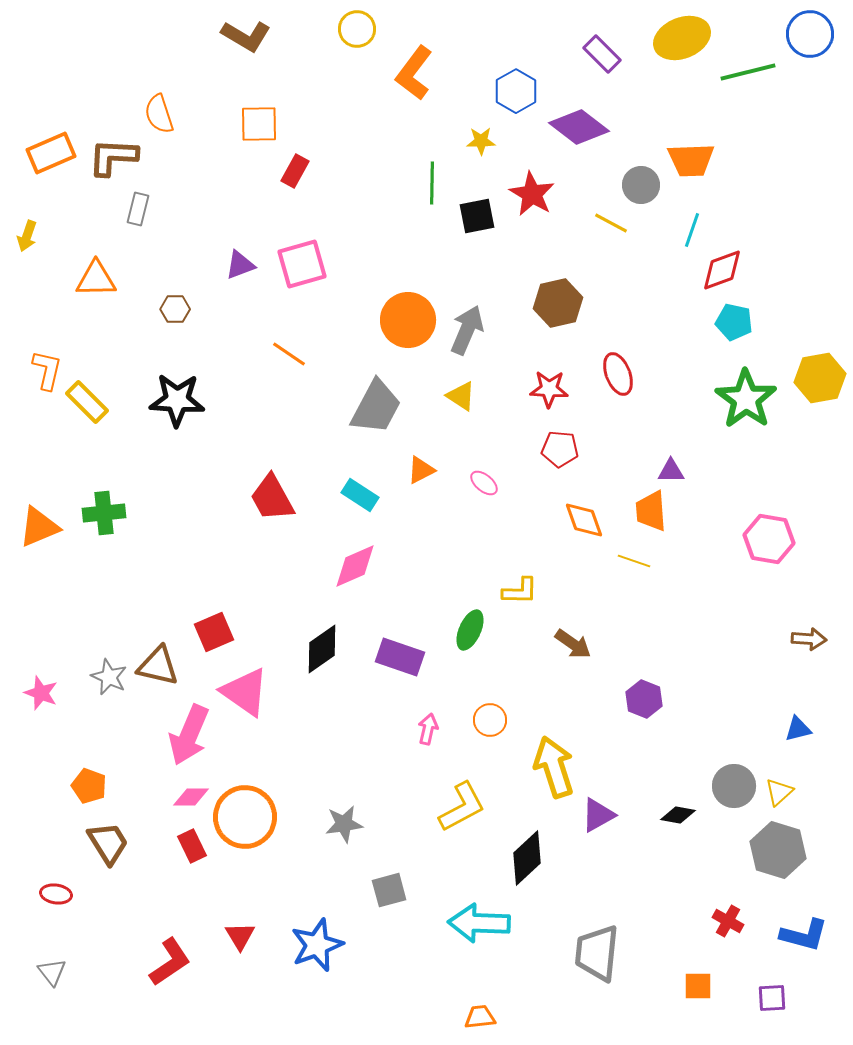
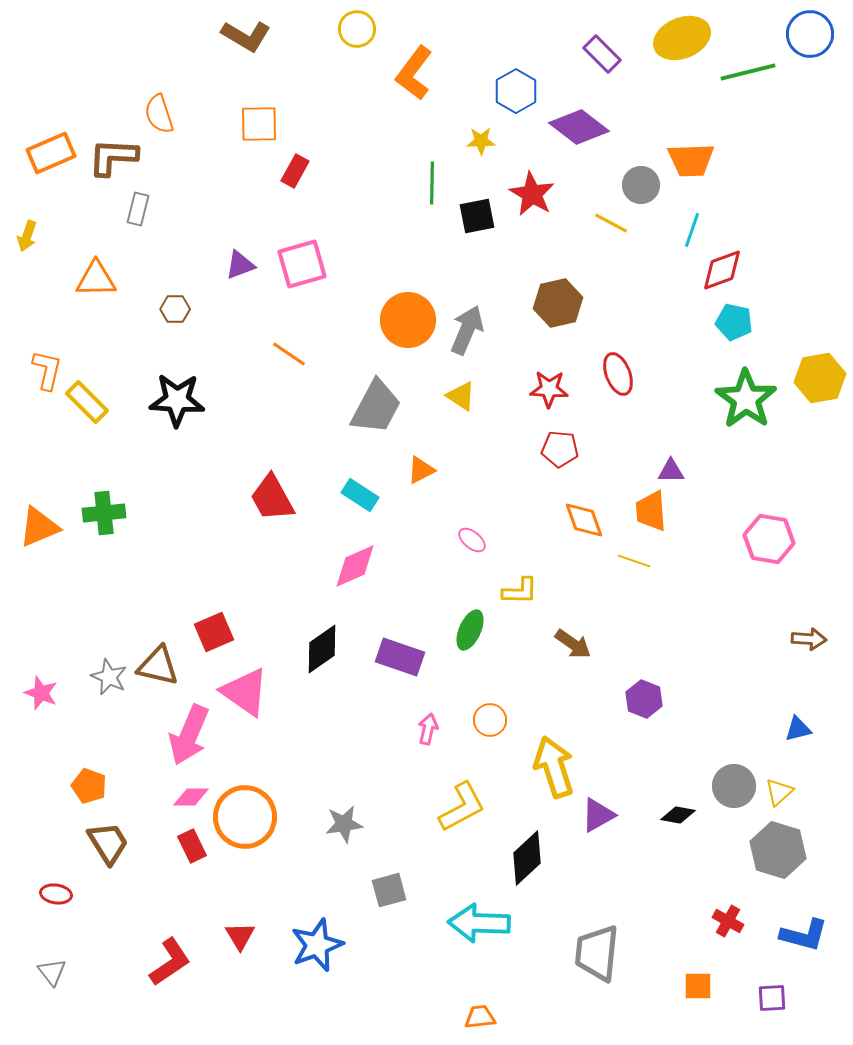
pink ellipse at (484, 483): moved 12 px left, 57 px down
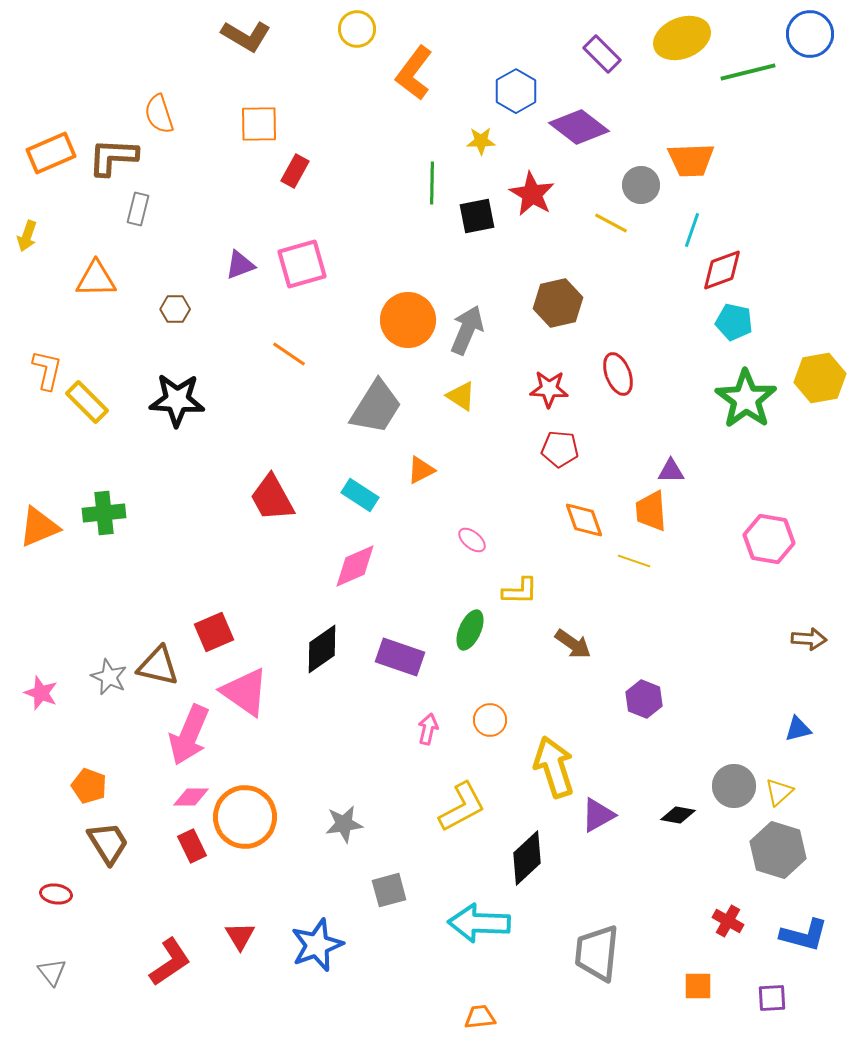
gray trapezoid at (376, 407): rotated 4 degrees clockwise
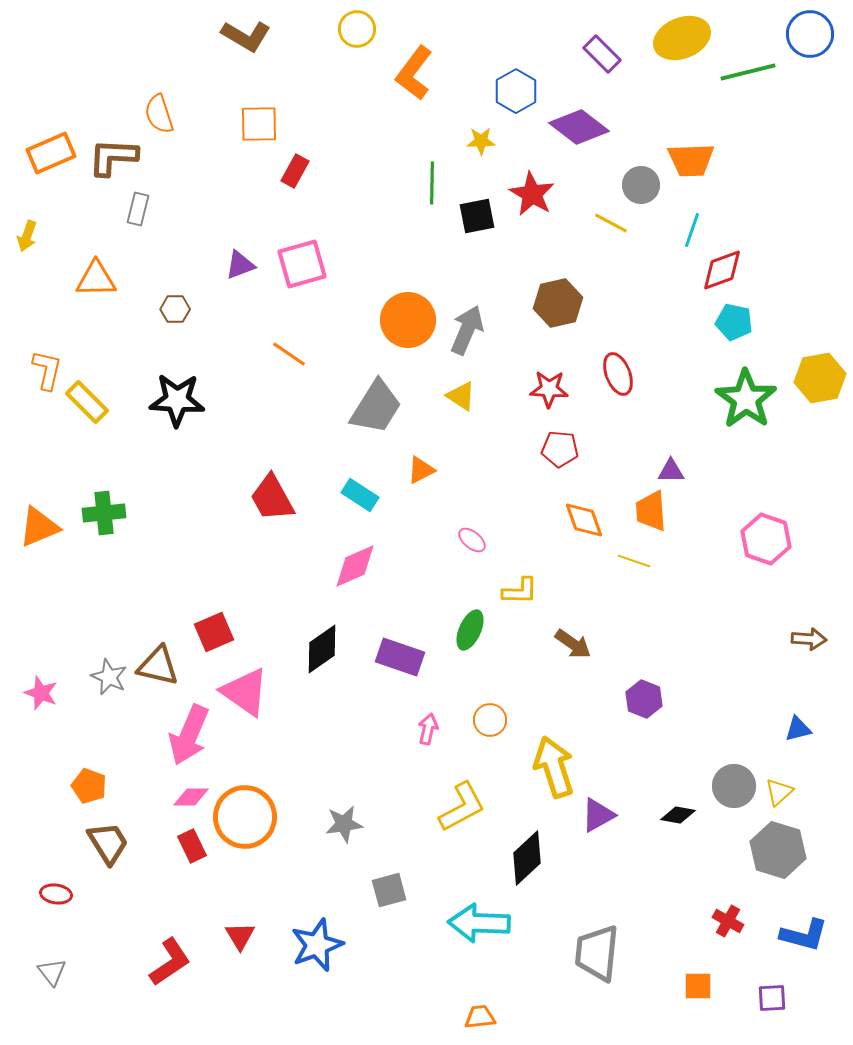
pink hexagon at (769, 539): moved 3 px left; rotated 9 degrees clockwise
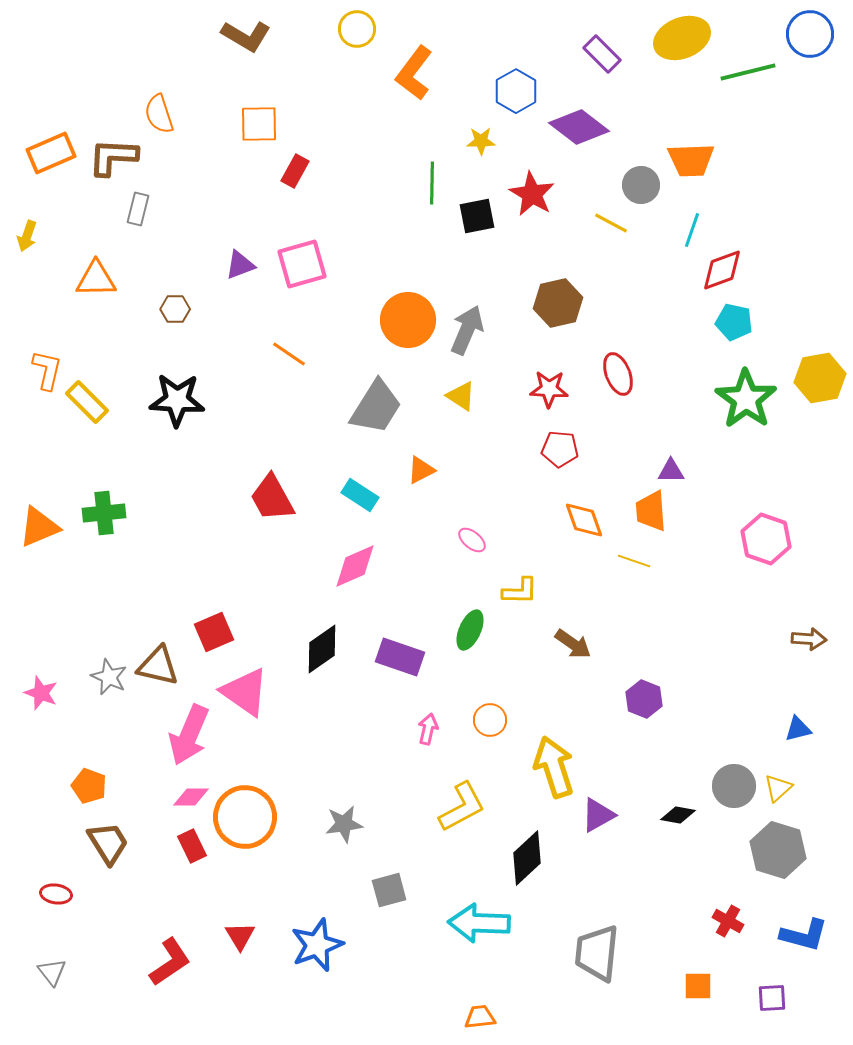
yellow triangle at (779, 792): moved 1 px left, 4 px up
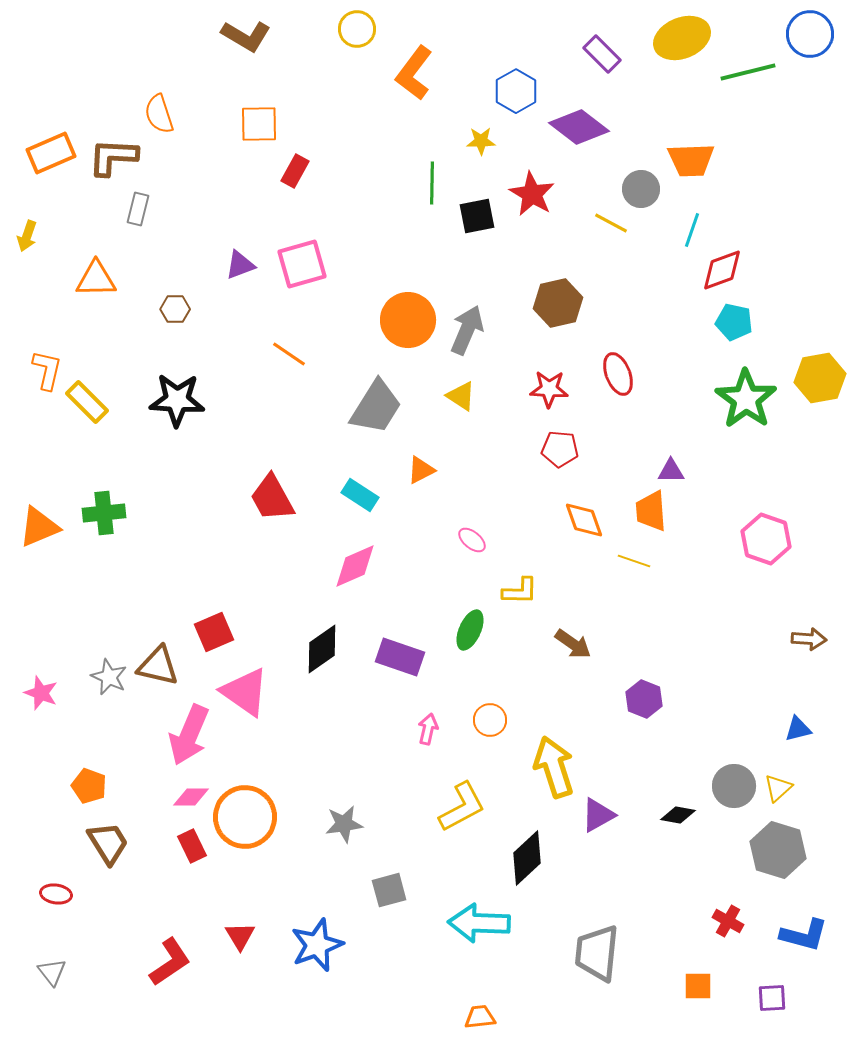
gray circle at (641, 185): moved 4 px down
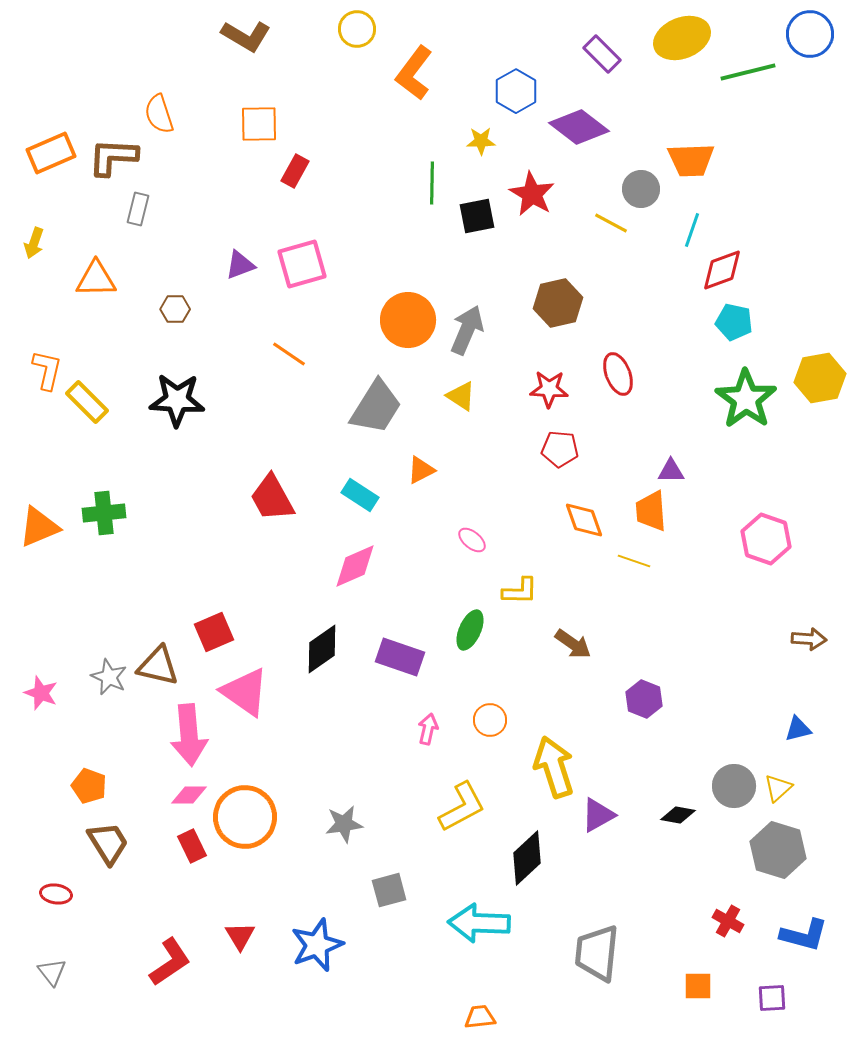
yellow arrow at (27, 236): moved 7 px right, 7 px down
pink arrow at (189, 735): rotated 28 degrees counterclockwise
pink diamond at (191, 797): moved 2 px left, 2 px up
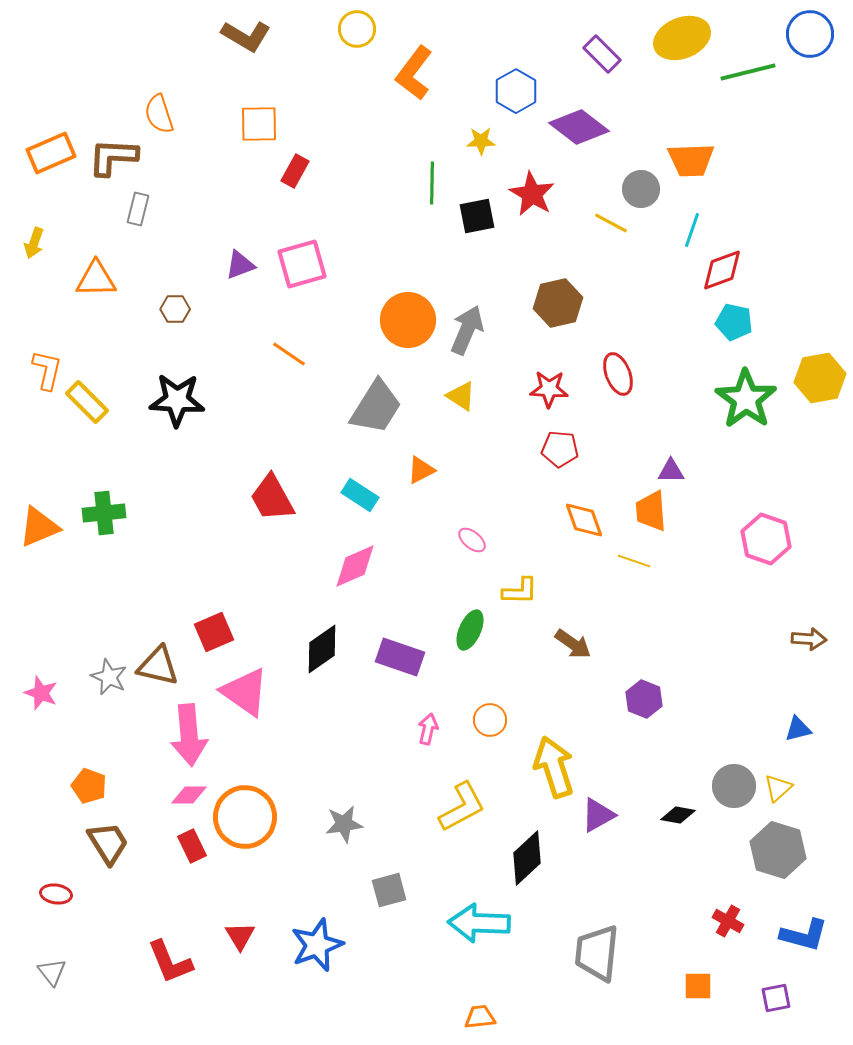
red L-shape at (170, 962): rotated 102 degrees clockwise
purple square at (772, 998): moved 4 px right; rotated 8 degrees counterclockwise
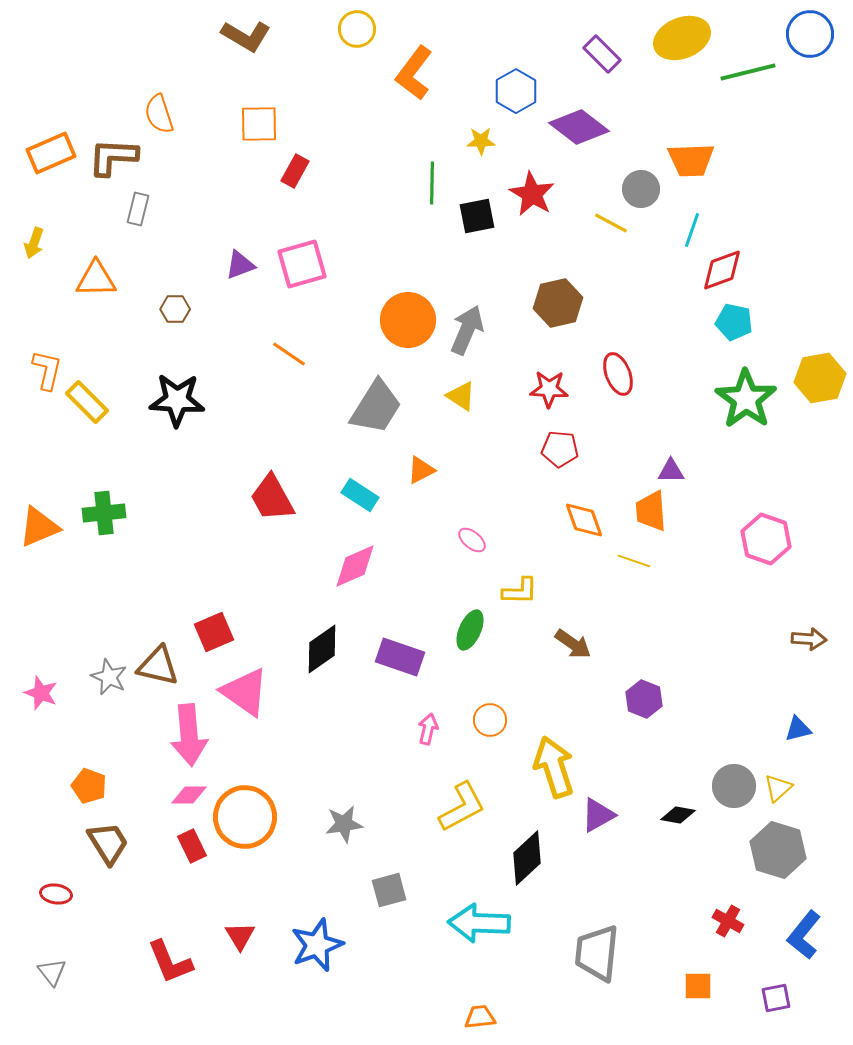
blue L-shape at (804, 935): rotated 114 degrees clockwise
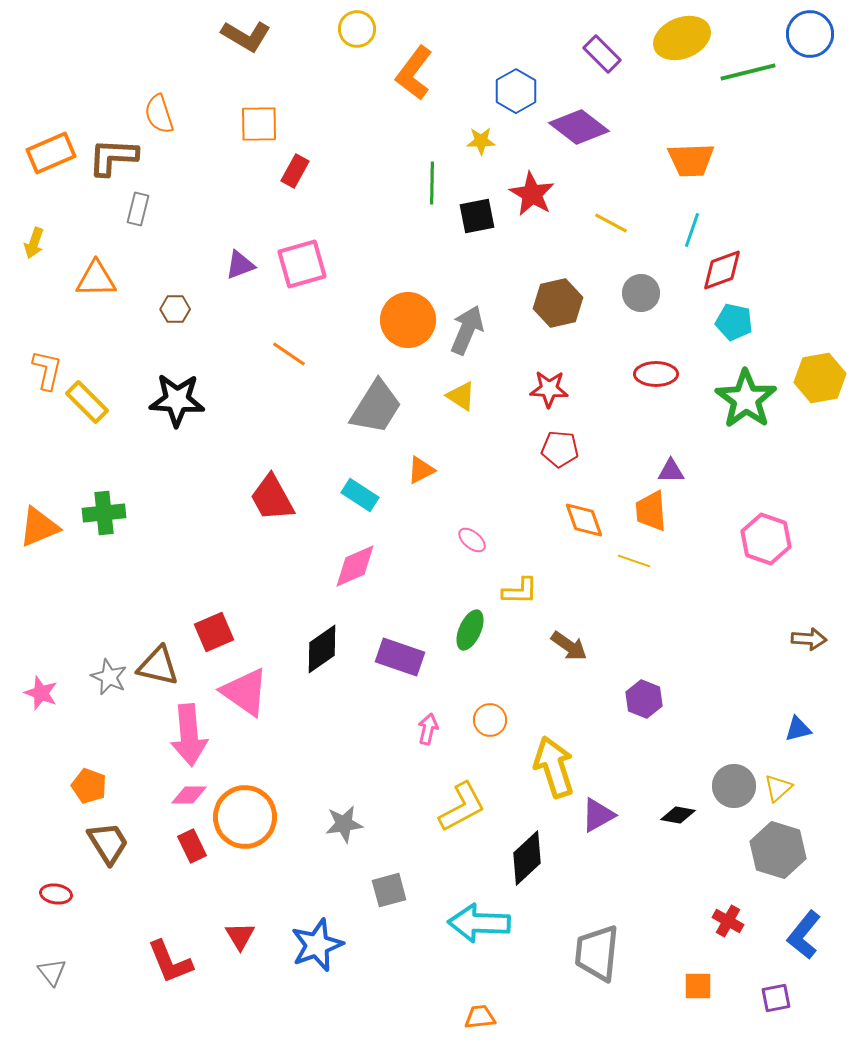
gray circle at (641, 189): moved 104 px down
red ellipse at (618, 374): moved 38 px right; rotated 69 degrees counterclockwise
brown arrow at (573, 644): moved 4 px left, 2 px down
